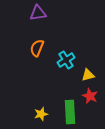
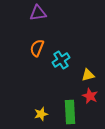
cyan cross: moved 5 px left
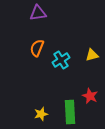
yellow triangle: moved 4 px right, 20 px up
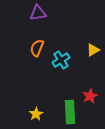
yellow triangle: moved 1 px right, 5 px up; rotated 16 degrees counterclockwise
red star: rotated 21 degrees clockwise
yellow star: moved 5 px left; rotated 16 degrees counterclockwise
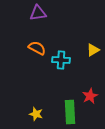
orange semicircle: rotated 96 degrees clockwise
cyan cross: rotated 36 degrees clockwise
yellow star: rotated 24 degrees counterclockwise
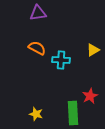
green rectangle: moved 3 px right, 1 px down
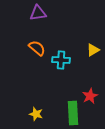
orange semicircle: rotated 12 degrees clockwise
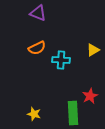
purple triangle: rotated 30 degrees clockwise
orange semicircle: rotated 114 degrees clockwise
yellow star: moved 2 px left
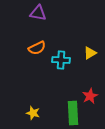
purple triangle: rotated 12 degrees counterclockwise
yellow triangle: moved 3 px left, 3 px down
yellow star: moved 1 px left, 1 px up
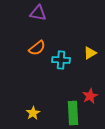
orange semicircle: rotated 12 degrees counterclockwise
yellow star: rotated 24 degrees clockwise
